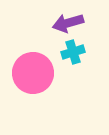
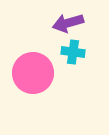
cyan cross: rotated 25 degrees clockwise
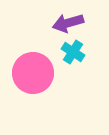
cyan cross: rotated 25 degrees clockwise
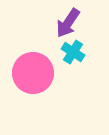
purple arrow: rotated 40 degrees counterclockwise
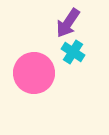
pink circle: moved 1 px right
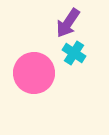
cyan cross: moved 1 px right, 1 px down
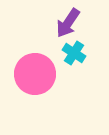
pink circle: moved 1 px right, 1 px down
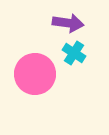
purple arrow: rotated 116 degrees counterclockwise
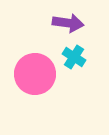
cyan cross: moved 4 px down
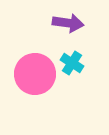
cyan cross: moved 2 px left, 6 px down
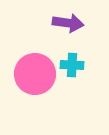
cyan cross: moved 2 px down; rotated 30 degrees counterclockwise
